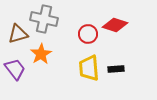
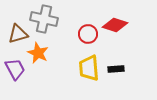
orange star: moved 3 px left, 1 px up; rotated 15 degrees counterclockwise
purple trapezoid: rotated 10 degrees clockwise
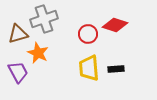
gray cross: rotated 32 degrees counterclockwise
purple trapezoid: moved 3 px right, 3 px down
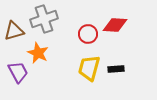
red diamond: rotated 15 degrees counterclockwise
brown triangle: moved 4 px left, 3 px up
yellow trapezoid: rotated 20 degrees clockwise
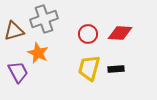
red diamond: moved 5 px right, 8 px down
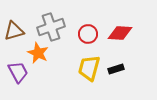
gray cross: moved 7 px right, 8 px down
black rectangle: rotated 14 degrees counterclockwise
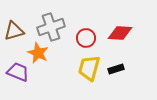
red circle: moved 2 px left, 4 px down
purple trapezoid: rotated 40 degrees counterclockwise
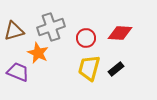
black rectangle: rotated 21 degrees counterclockwise
